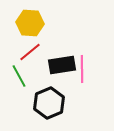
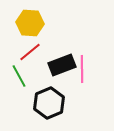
black rectangle: rotated 12 degrees counterclockwise
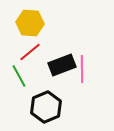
black hexagon: moved 3 px left, 4 px down
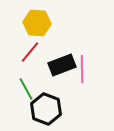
yellow hexagon: moved 7 px right
red line: rotated 10 degrees counterclockwise
green line: moved 7 px right, 13 px down
black hexagon: moved 2 px down; rotated 16 degrees counterclockwise
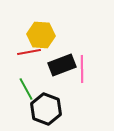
yellow hexagon: moved 4 px right, 12 px down
red line: moved 1 px left; rotated 40 degrees clockwise
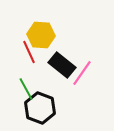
red line: rotated 75 degrees clockwise
black rectangle: rotated 60 degrees clockwise
pink line: moved 4 px down; rotated 36 degrees clockwise
black hexagon: moved 6 px left, 1 px up
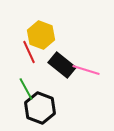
yellow hexagon: rotated 16 degrees clockwise
pink line: moved 4 px right, 3 px up; rotated 72 degrees clockwise
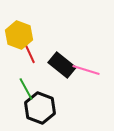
yellow hexagon: moved 22 px left
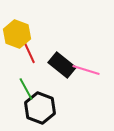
yellow hexagon: moved 2 px left, 1 px up
